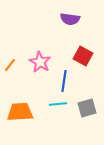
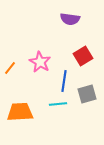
red square: rotated 30 degrees clockwise
orange line: moved 3 px down
gray square: moved 14 px up
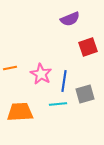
purple semicircle: rotated 30 degrees counterclockwise
red square: moved 5 px right, 9 px up; rotated 12 degrees clockwise
pink star: moved 1 px right, 12 px down
orange line: rotated 40 degrees clockwise
gray square: moved 2 px left
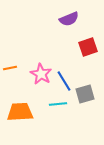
purple semicircle: moved 1 px left
blue line: rotated 40 degrees counterclockwise
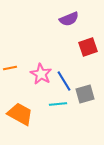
orange trapezoid: moved 2 px down; rotated 32 degrees clockwise
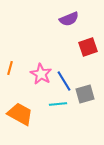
orange line: rotated 64 degrees counterclockwise
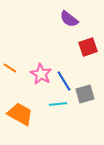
purple semicircle: rotated 60 degrees clockwise
orange line: rotated 72 degrees counterclockwise
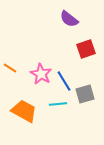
red square: moved 2 px left, 2 px down
orange trapezoid: moved 4 px right, 3 px up
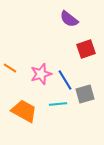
pink star: rotated 25 degrees clockwise
blue line: moved 1 px right, 1 px up
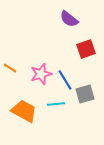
cyan line: moved 2 px left
